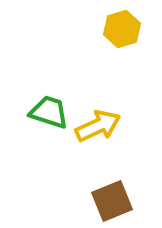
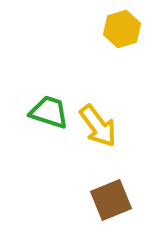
yellow arrow: rotated 78 degrees clockwise
brown square: moved 1 px left, 1 px up
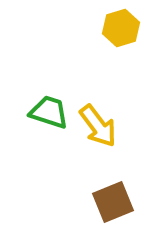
yellow hexagon: moved 1 px left, 1 px up
brown square: moved 2 px right, 2 px down
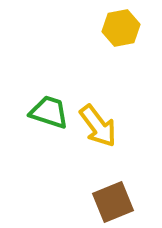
yellow hexagon: rotated 6 degrees clockwise
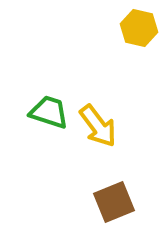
yellow hexagon: moved 18 px right; rotated 24 degrees clockwise
brown square: moved 1 px right
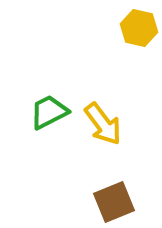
green trapezoid: rotated 45 degrees counterclockwise
yellow arrow: moved 5 px right, 2 px up
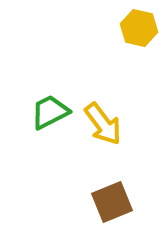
green trapezoid: moved 1 px right
brown square: moved 2 px left
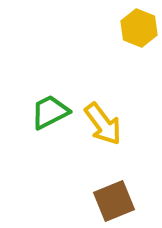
yellow hexagon: rotated 9 degrees clockwise
brown square: moved 2 px right, 1 px up
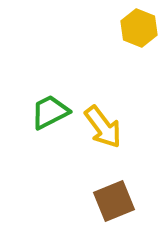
yellow arrow: moved 3 px down
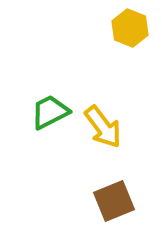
yellow hexagon: moved 9 px left
